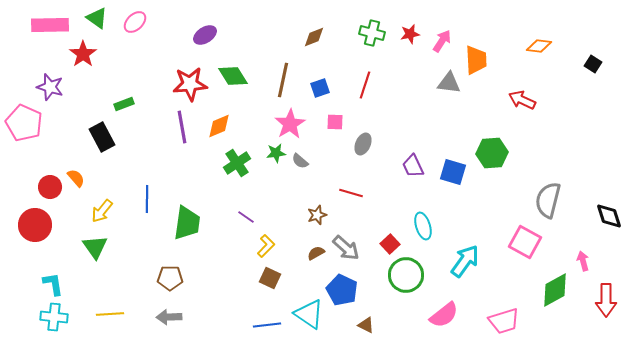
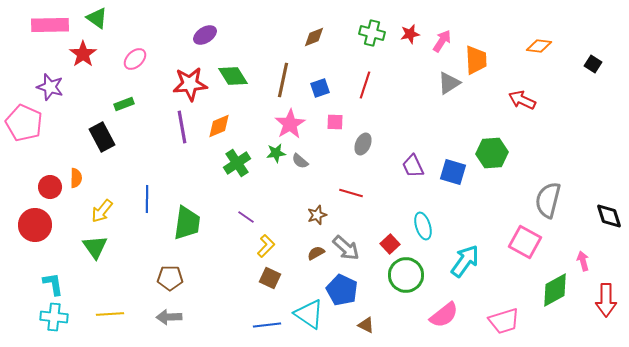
pink ellipse at (135, 22): moved 37 px down
gray triangle at (449, 83): rotated 40 degrees counterclockwise
orange semicircle at (76, 178): rotated 42 degrees clockwise
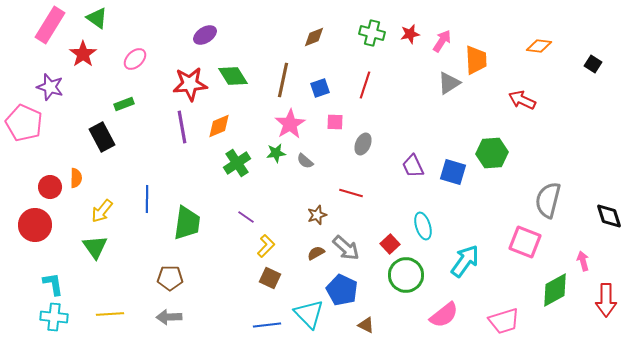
pink rectangle at (50, 25): rotated 57 degrees counterclockwise
gray semicircle at (300, 161): moved 5 px right
pink square at (525, 242): rotated 8 degrees counterclockwise
cyan triangle at (309, 314): rotated 12 degrees clockwise
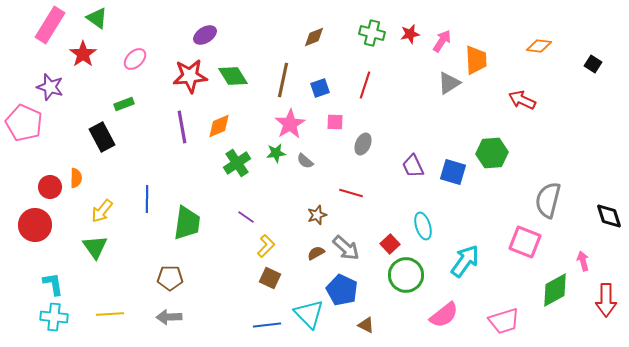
red star at (190, 84): moved 8 px up
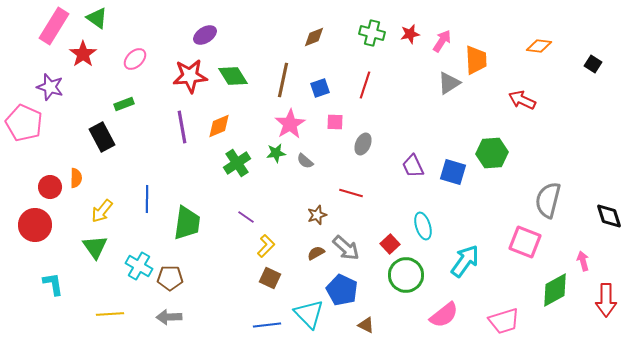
pink rectangle at (50, 25): moved 4 px right, 1 px down
cyan cross at (54, 317): moved 85 px right, 51 px up; rotated 24 degrees clockwise
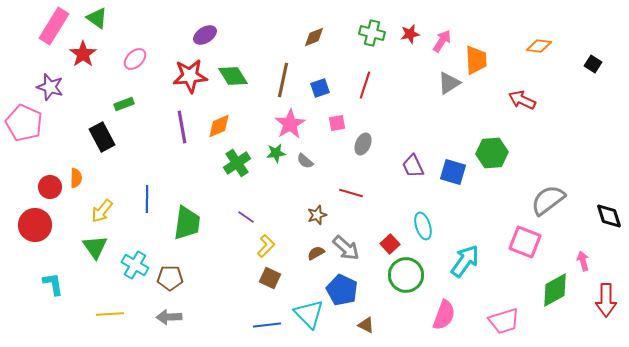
pink square at (335, 122): moved 2 px right, 1 px down; rotated 12 degrees counterclockwise
gray semicircle at (548, 200): rotated 39 degrees clockwise
cyan cross at (139, 266): moved 4 px left, 1 px up
pink semicircle at (444, 315): rotated 32 degrees counterclockwise
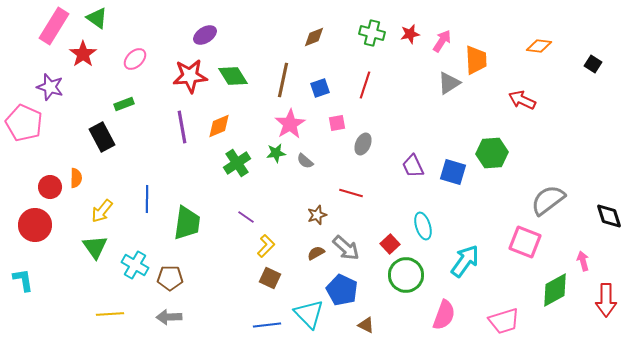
cyan L-shape at (53, 284): moved 30 px left, 4 px up
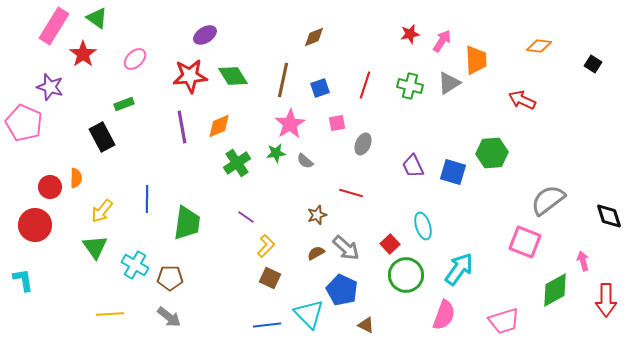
green cross at (372, 33): moved 38 px right, 53 px down
cyan arrow at (465, 261): moved 6 px left, 8 px down
gray arrow at (169, 317): rotated 140 degrees counterclockwise
